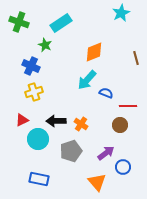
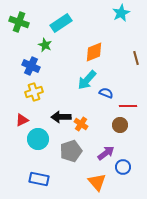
black arrow: moved 5 px right, 4 px up
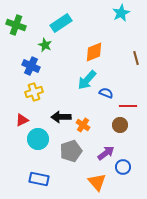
green cross: moved 3 px left, 3 px down
orange cross: moved 2 px right, 1 px down
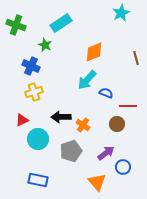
brown circle: moved 3 px left, 1 px up
blue rectangle: moved 1 px left, 1 px down
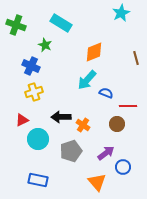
cyan rectangle: rotated 65 degrees clockwise
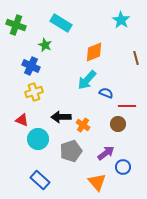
cyan star: moved 7 px down; rotated 12 degrees counterclockwise
red line: moved 1 px left
red triangle: rotated 48 degrees clockwise
brown circle: moved 1 px right
blue rectangle: moved 2 px right; rotated 30 degrees clockwise
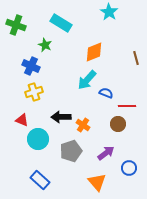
cyan star: moved 12 px left, 8 px up
blue circle: moved 6 px right, 1 px down
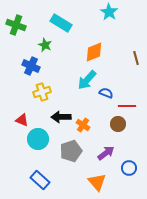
yellow cross: moved 8 px right
